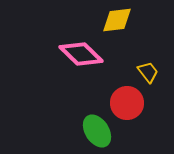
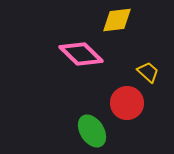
yellow trapezoid: rotated 10 degrees counterclockwise
green ellipse: moved 5 px left
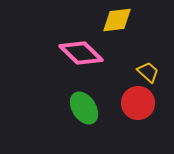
pink diamond: moved 1 px up
red circle: moved 11 px right
green ellipse: moved 8 px left, 23 px up
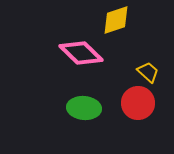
yellow diamond: moved 1 px left; rotated 12 degrees counterclockwise
green ellipse: rotated 52 degrees counterclockwise
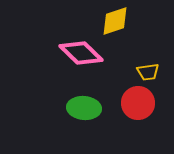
yellow diamond: moved 1 px left, 1 px down
yellow trapezoid: rotated 130 degrees clockwise
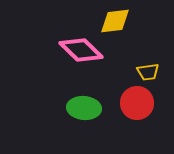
yellow diamond: rotated 12 degrees clockwise
pink diamond: moved 3 px up
red circle: moved 1 px left
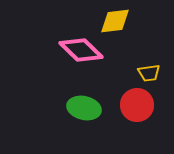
yellow trapezoid: moved 1 px right, 1 px down
red circle: moved 2 px down
green ellipse: rotated 8 degrees clockwise
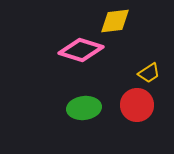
pink diamond: rotated 27 degrees counterclockwise
yellow trapezoid: rotated 25 degrees counterclockwise
green ellipse: rotated 20 degrees counterclockwise
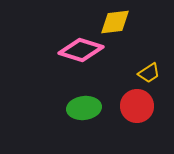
yellow diamond: moved 1 px down
red circle: moved 1 px down
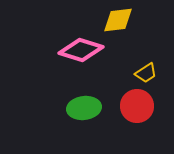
yellow diamond: moved 3 px right, 2 px up
yellow trapezoid: moved 3 px left
